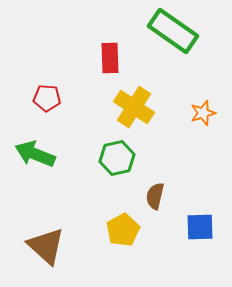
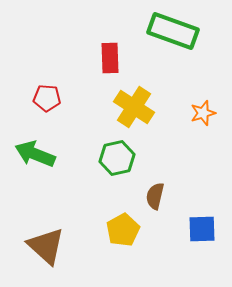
green rectangle: rotated 15 degrees counterclockwise
blue square: moved 2 px right, 2 px down
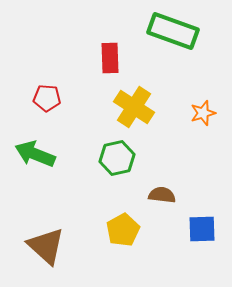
brown semicircle: moved 7 px right, 1 px up; rotated 84 degrees clockwise
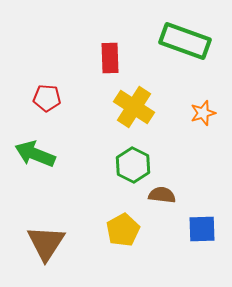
green rectangle: moved 12 px right, 10 px down
green hexagon: moved 16 px right, 7 px down; rotated 20 degrees counterclockwise
brown triangle: moved 3 px up; rotated 21 degrees clockwise
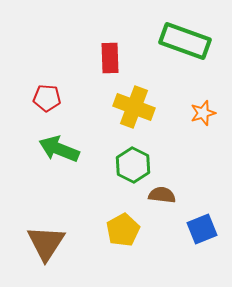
yellow cross: rotated 12 degrees counterclockwise
green arrow: moved 24 px right, 5 px up
blue square: rotated 20 degrees counterclockwise
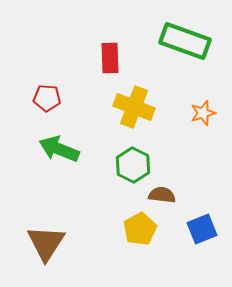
yellow pentagon: moved 17 px right, 1 px up
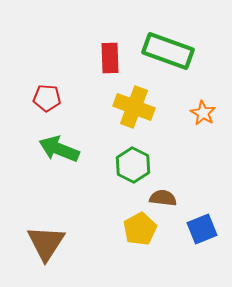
green rectangle: moved 17 px left, 10 px down
orange star: rotated 25 degrees counterclockwise
brown semicircle: moved 1 px right, 3 px down
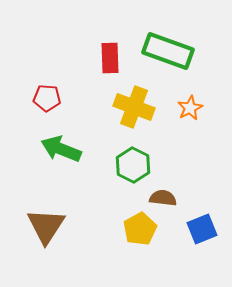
orange star: moved 13 px left, 5 px up; rotated 15 degrees clockwise
green arrow: moved 2 px right
brown triangle: moved 17 px up
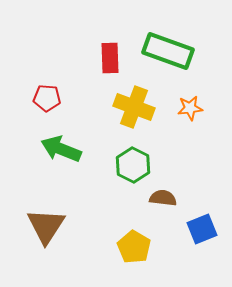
orange star: rotated 20 degrees clockwise
yellow pentagon: moved 6 px left, 18 px down; rotated 12 degrees counterclockwise
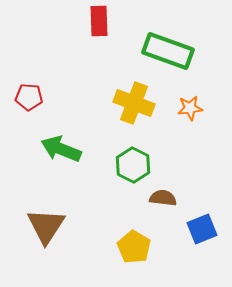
red rectangle: moved 11 px left, 37 px up
red pentagon: moved 18 px left, 1 px up
yellow cross: moved 4 px up
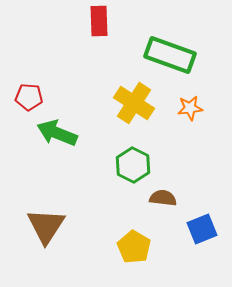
green rectangle: moved 2 px right, 4 px down
yellow cross: rotated 12 degrees clockwise
green arrow: moved 4 px left, 16 px up
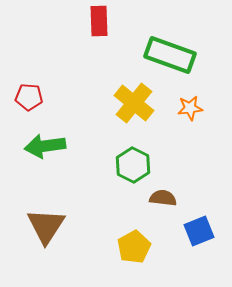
yellow cross: rotated 6 degrees clockwise
green arrow: moved 12 px left, 13 px down; rotated 30 degrees counterclockwise
blue square: moved 3 px left, 2 px down
yellow pentagon: rotated 12 degrees clockwise
